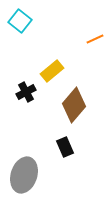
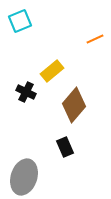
cyan square: rotated 30 degrees clockwise
black cross: rotated 36 degrees counterclockwise
gray ellipse: moved 2 px down
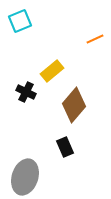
gray ellipse: moved 1 px right
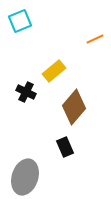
yellow rectangle: moved 2 px right
brown diamond: moved 2 px down
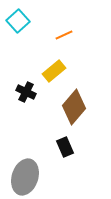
cyan square: moved 2 px left; rotated 20 degrees counterclockwise
orange line: moved 31 px left, 4 px up
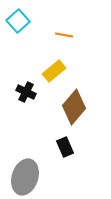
orange line: rotated 36 degrees clockwise
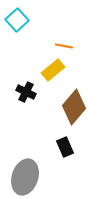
cyan square: moved 1 px left, 1 px up
orange line: moved 11 px down
yellow rectangle: moved 1 px left, 1 px up
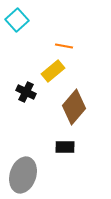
yellow rectangle: moved 1 px down
black rectangle: rotated 66 degrees counterclockwise
gray ellipse: moved 2 px left, 2 px up
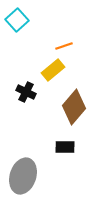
orange line: rotated 30 degrees counterclockwise
yellow rectangle: moved 1 px up
gray ellipse: moved 1 px down
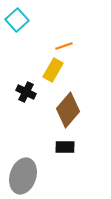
yellow rectangle: rotated 20 degrees counterclockwise
brown diamond: moved 6 px left, 3 px down
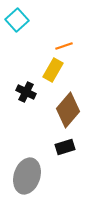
black rectangle: rotated 18 degrees counterclockwise
gray ellipse: moved 4 px right
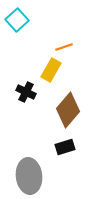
orange line: moved 1 px down
yellow rectangle: moved 2 px left
gray ellipse: moved 2 px right; rotated 24 degrees counterclockwise
